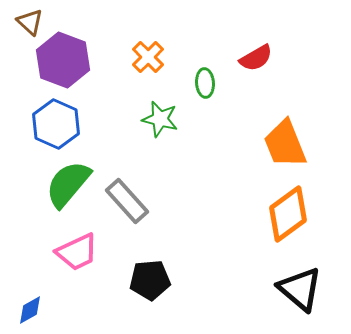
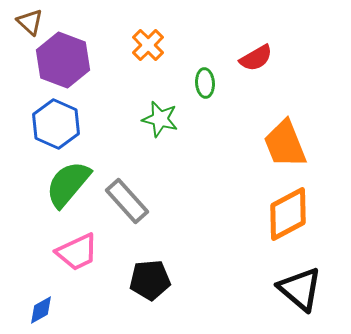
orange cross: moved 12 px up
orange diamond: rotated 8 degrees clockwise
blue diamond: moved 11 px right
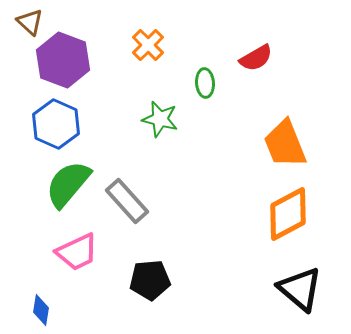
blue diamond: rotated 52 degrees counterclockwise
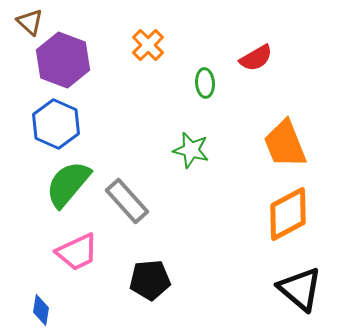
green star: moved 31 px right, 31 px down
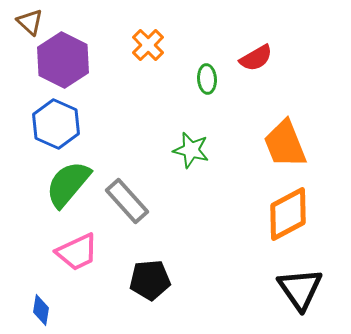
purple hexagon: rotated 6 degrees clockwise
green ellipse: moved 2 px right, 4 px up
black triangle: rotated 15 degrees clockwise
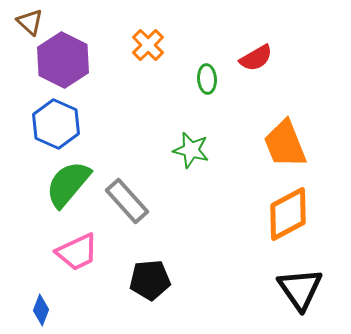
blue diamond: rotated 12 degrees clockwise
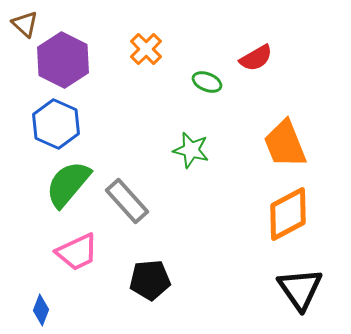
brown triangle: moved 5 px left, 2 px down
orange cross: moved 2 px left, 4 px down
green ellipse: moved 3 px down; rotated 64 degrees counterclockwise
